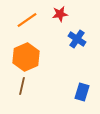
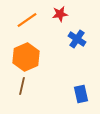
blue rectangle: moved 1 px left, 2 px down; rotated 30 degrees counterclockwise
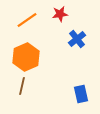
blue cross: rotated 18 degrees clockwise
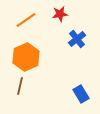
orange line: moved 1 px left
brown line: moved 2 px left
blue rectangle: rotated 18 degrees counterclockwise
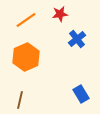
brown line: moved 14 px down
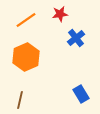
blue cross: moved 1 px left, 1 px up
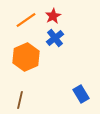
red star: moved 7 px left, 2 px down; rotated 21 degrees counterclockwise
blue cross: moved 21 px left
